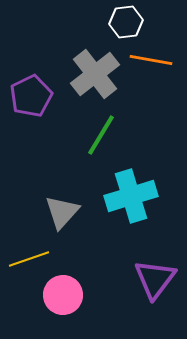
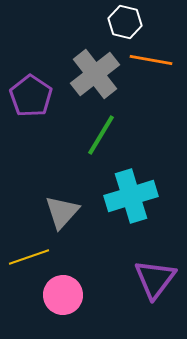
white hexagon: moved 1 px left; rotated 20 degrees clockwise
purple pentagon: rotated 12 degrees counterclockwise
yellow line: moved 2 px up
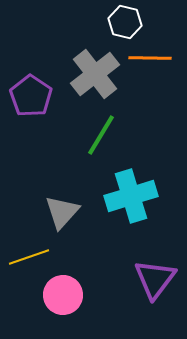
orange line: moved 1 px left, 2 px up; rotated 9 degrees counterclockwise
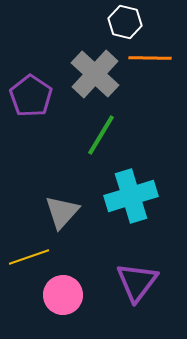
gray cross: rotated 9 degrees counterclockwise
purple triangle: moved 18 px left, 3 px down
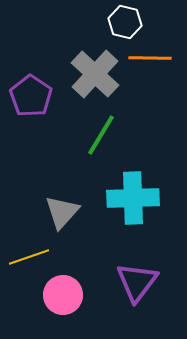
cyan cross: moved 2 px right, 2 px down; rotated 15 degrees clockwise
